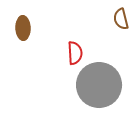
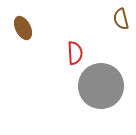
brown ellipse: rotated 25 degrees counterclockwise
gray circle: moved 2 px right, 1 px down
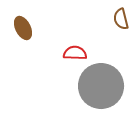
red semicircle: rotated 85 degrees counterclockwise
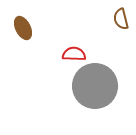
red semicircle: moved 1 px left, 1 px down
gray circle: moved 6 px left
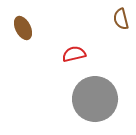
red semicircle: rotated 15 degrees counterclockwise
gray circle: moved 13 px down
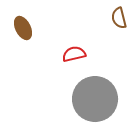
brown semicircle: moved 2 px left, 1 px up
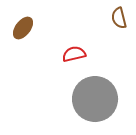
brown ellipse: rotated 65 degrees clockwise
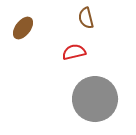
brown semicircle: moved 33 px left
red semicircle: moved 2 px up
